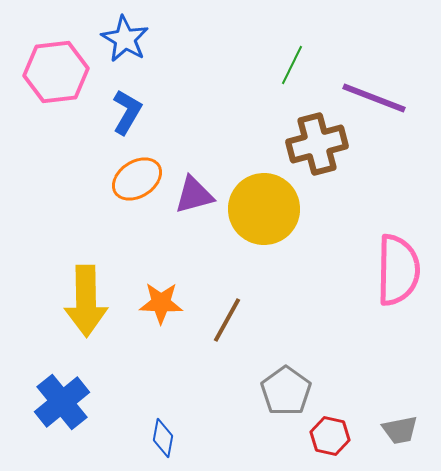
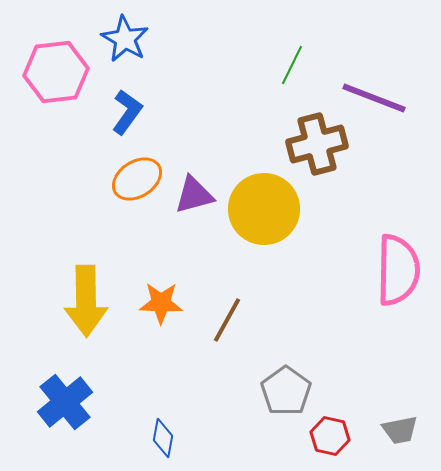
blue L-shape: rotated 6 degrees clockwise
blue cross: moved 3 px right
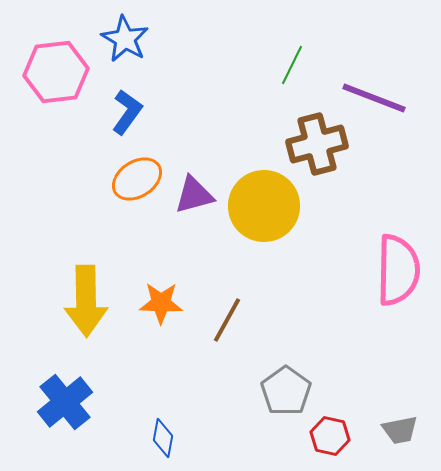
yellow circle: moved 3 px up
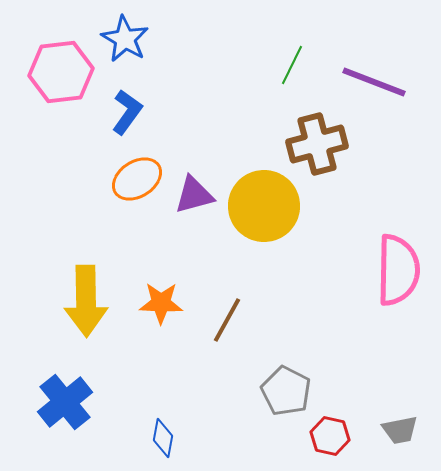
pink hexagon: moved 5 px right
purple line: moved 16 px up
gray pentagon: rotated 9 degrees counterclockwise
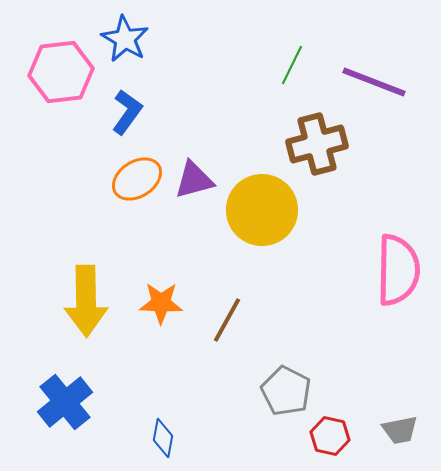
purple triangle: moved 15 px up
yellow circle: moved 2 px left, 4 px down
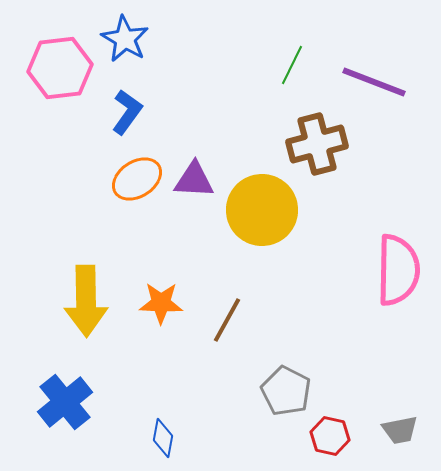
pink hexagon: moved 1 px left, 4 px up
purple triangle: rotated 18 degrees clockwise
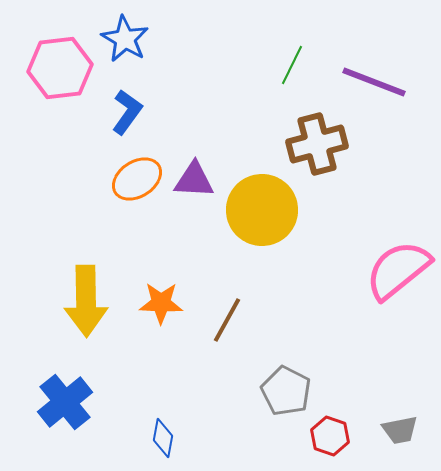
pink semicircle: rotated 130 degrees counterclockwise
red hexagon: rotated 6 degrees clockwise
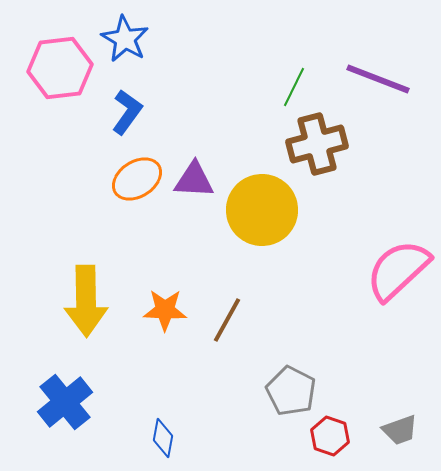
green line: moved 2 px right, 22 px down
purple line: moved 4 px right, 3 px up
pink semicircle: rotated 4 degrees counterclockwise
orange star: moved 4 px right, 7 px down
gray pentagon: moved 5 px right
gray trapezoid: rotated 9 degrees counterclockwise
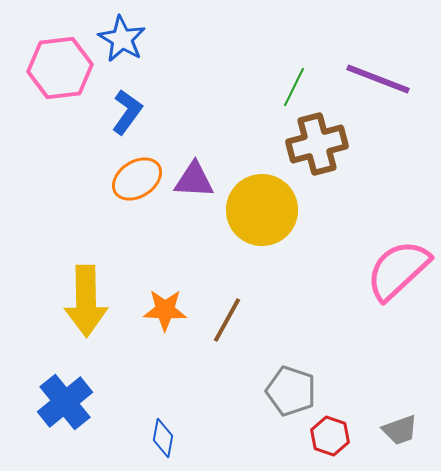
blue star: moved 3 px left
gray pentagon: rotated 9 degrees counterclockwise
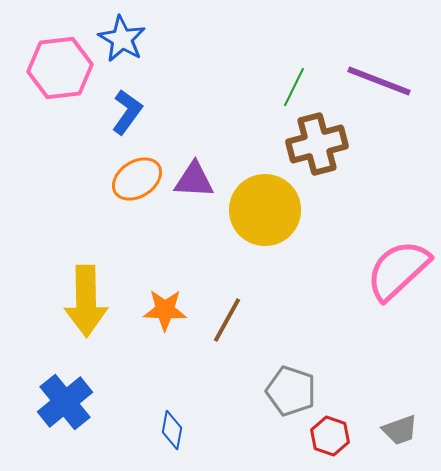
purple line: moved 1 px right, 2 px down
yellow circle: moved 3 px right
blue diamond: moved 9 px right, 8 px up
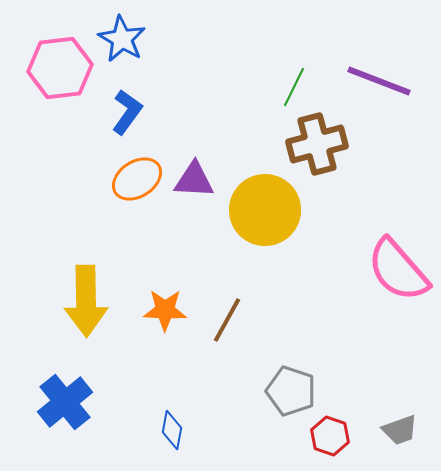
pink semicircle: rotated 88 degrees counterclockwise
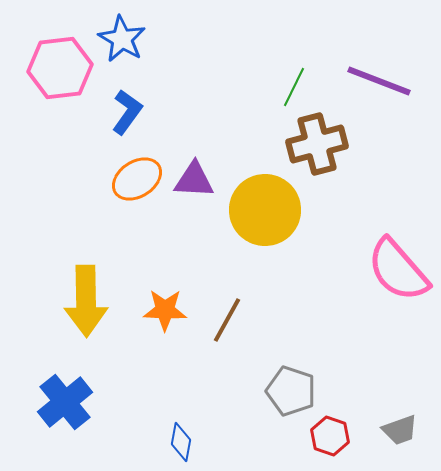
blue diamond: moved 9 px right, 12 px down
